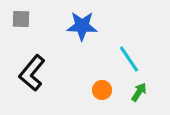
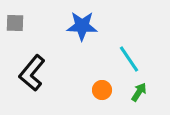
gray square: moved 6 px left, 4 px down
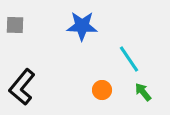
gray square: moved 2 px down
black L-shape: moved 10 px left, 14 px down
green arrow: moved 4 px right; rotated 72 degrees counterclockwise
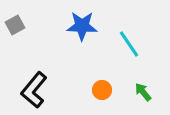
gray square: rotated 30 degrees counterclockwise
cyan line: moved 15 px up
black L-shape: moved 12 px right, 3 px down
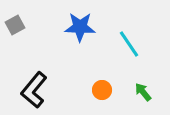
blue star: moved 2 px left, 1 px down
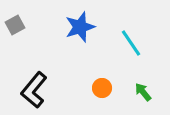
blue star: rotated 20 degrees counterclockwise
cyan line: moved 2 px right, 1 px up
orange circle: moved 2 px up
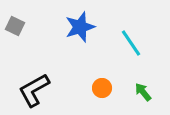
gray square: moved 1 px down; rotated 36 degrees counterclockwise
black L-shape: rotated 21 degrees clockwise
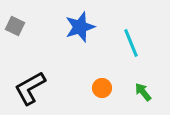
cyan line: rotated 12 degrees clockwise
black L-shape: moved 4 px left, 2 px up
